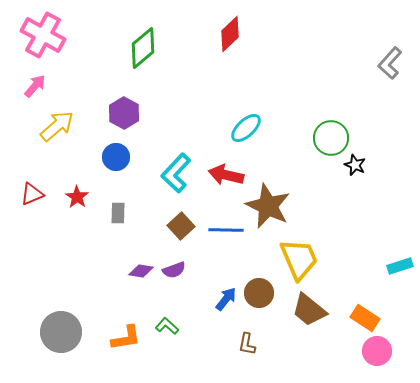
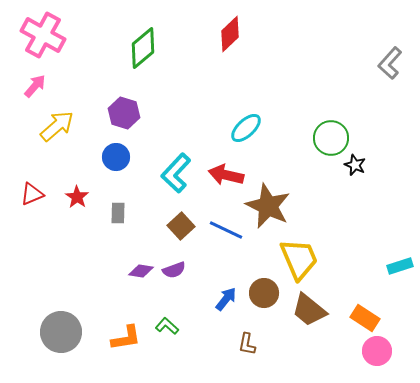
purple hexagon: rotated 12 degrees counterclockwise
blue line: rotated 24 degrees clockwise
brown circle: moved 5 px right
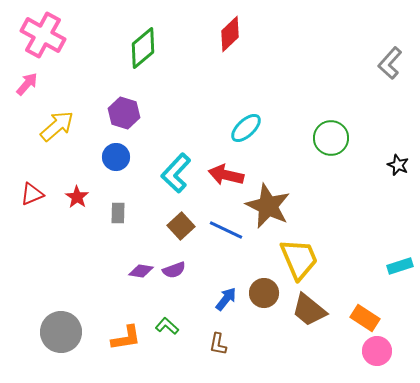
pink arrow: moved 8 px left, 2 px up
black star: moved 43 px right
brown L-shape: moved 29 px left
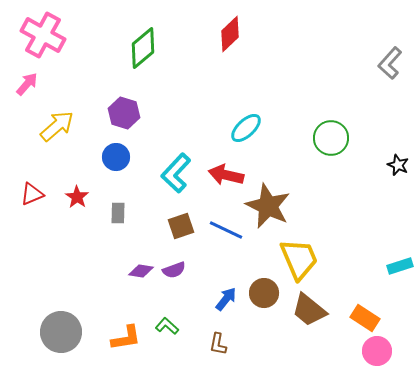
brown square: rotated 24 degrees clockwise
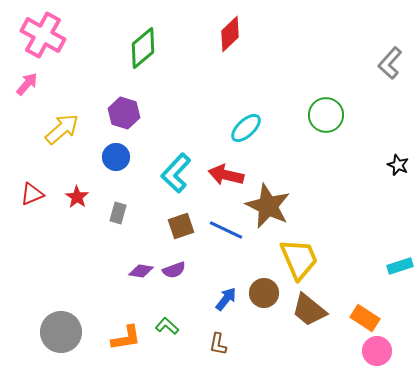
yellow arrow: moved 5 px right, 3 px down
green circle: moved 5 px left, 23 px up
gray rectangle: rotated 15 degrees clockwise
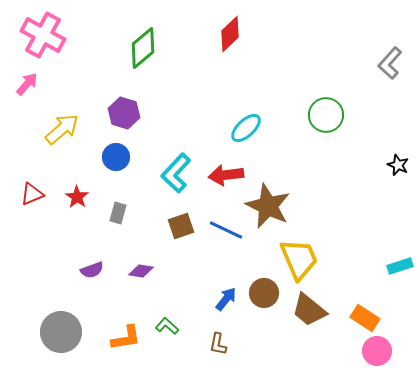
red arrow: rotated 20 degrees counterclockwise
purple semicircle: moved 82 px left
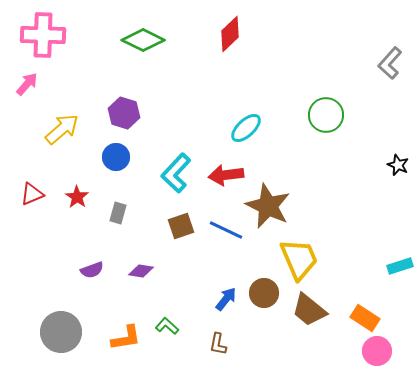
pink cross: rotated 27 degrees counterclockwise
green diamond: moved 8 px up; rotated 66 degrees clockwise
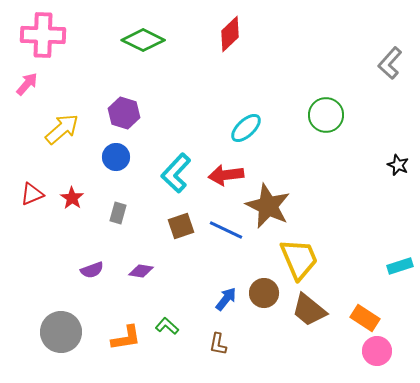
red star: moved 5 px left, 1 px down
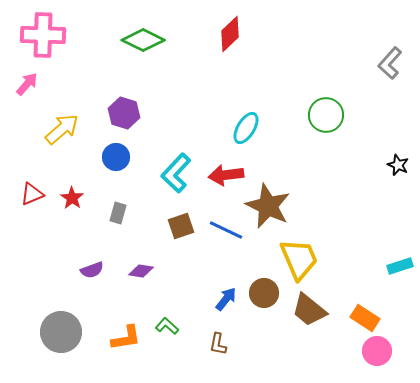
cyan ellipse: rotated 16 degrees counterclockwise
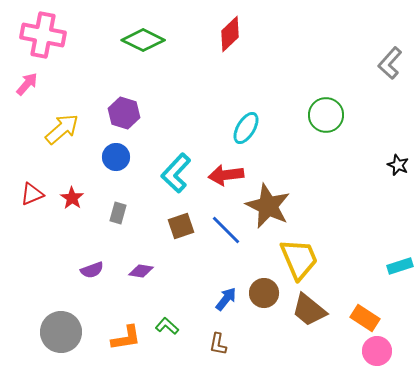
pink cross: rotated 9 degrees clockwise
blue line: rotated 20 degrees clockwise
